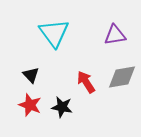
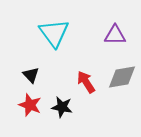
purple triangle: rotated 10 degrees clockwise
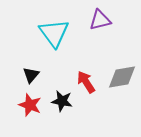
purple triangle: moved 15 px left, 15 px up; rotated 15 degrees counterclockwise
black triangle: rotated 24 degrees clockwise
black star: moved 6 px up
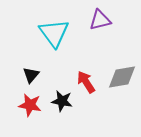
red star: rotated 10 degrees counterclockwise
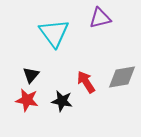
purple triangle: moved 2 px up
red star: moved 3 px left, 5 px up
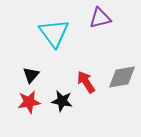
red star: moved 2 px right, 2 px down; rotated 20 degrees counterclockwise
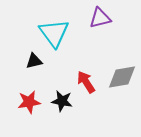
black triangle: moved 3 px right, 14 px up; rotated 36 degrees clockwise
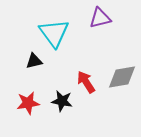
red star: moved 1 px left, 1 px down
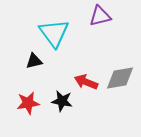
purple triangle: moved 2 px up
gray diamond: moved 2 px left, 1 px down
red arrow: rotated 35 degrees counterclockwise
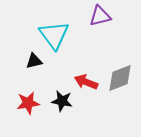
cyan triangle: moved 2 px down
gray diamond: rotated 12 degrees counterclockwise
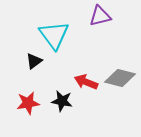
black triangle: rotated 24 degrees counterclockwise
gray diamond: rotated 36 degrees clockwise
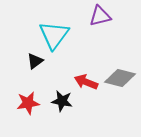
cyan triangle: rotated 12 degrees clockwise
black triangle: moved 1 px right
